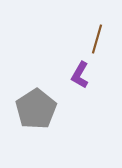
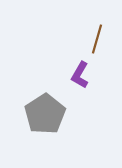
gray pentagon: moved 9 px right, 5 px down
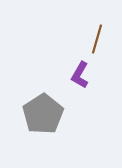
gray pentagon: moved 2 px left
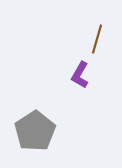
gray pentagon: moved 8 px left, 17 px down
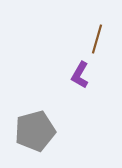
gray pentagon: rotated 18 degrees clockwise
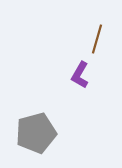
gray pentagon: moved 1 px right, 2 px down
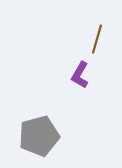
gray pentagon: moved 3 px right, 3 px down
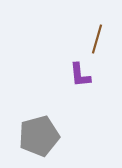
purple L-shape: rotated 36 degrees counterclockwise
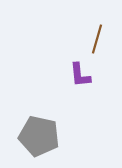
gray pentagon: rotated 27 degrees clockwise
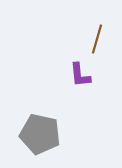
gray pentagon: moved 1 px right, 2 px up
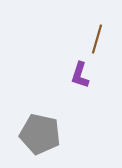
purple L-shape: rotated 24 degrees clockwise
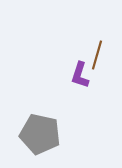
brown line: moved 16 px down
